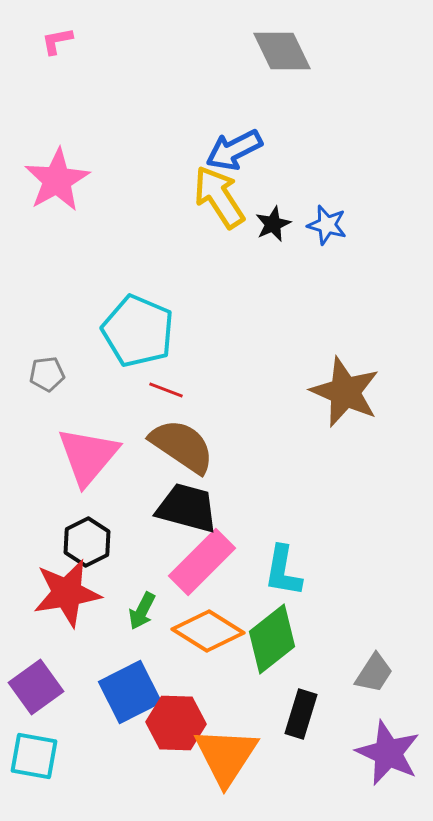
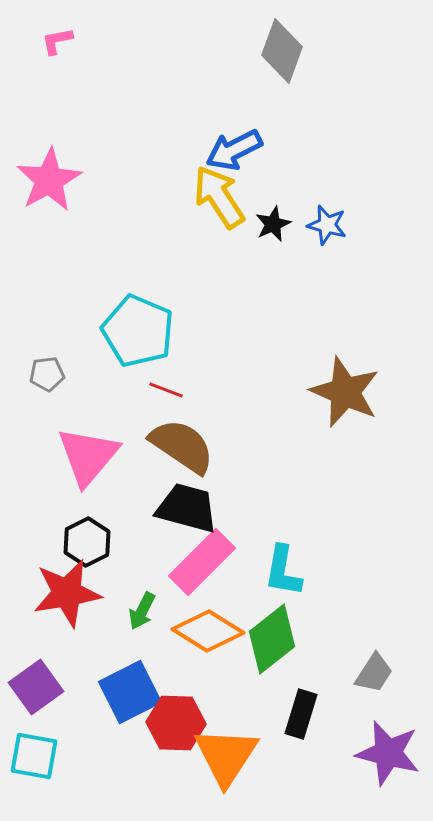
gray diamond: rotated 46 degrees clockwise
pink star: moved 8 px left
purple star: rotated 10 degrees counterclockwise
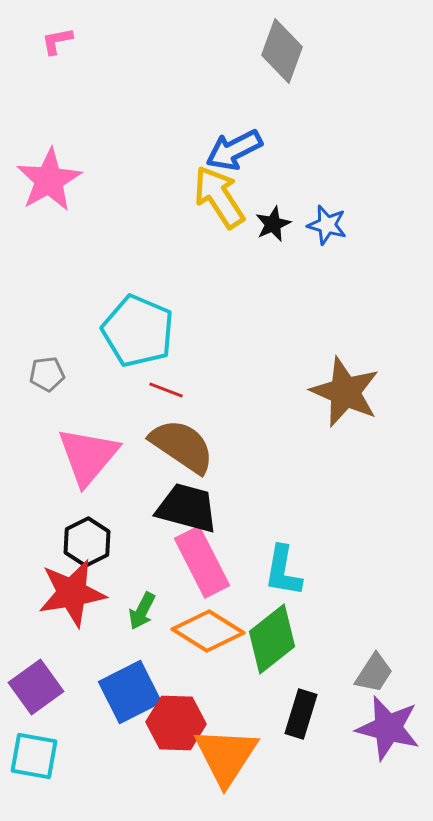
pink rectangle: rotated 72 degrees counterclockwise
red star: moved 5 px right
purple star: moved 25 px up
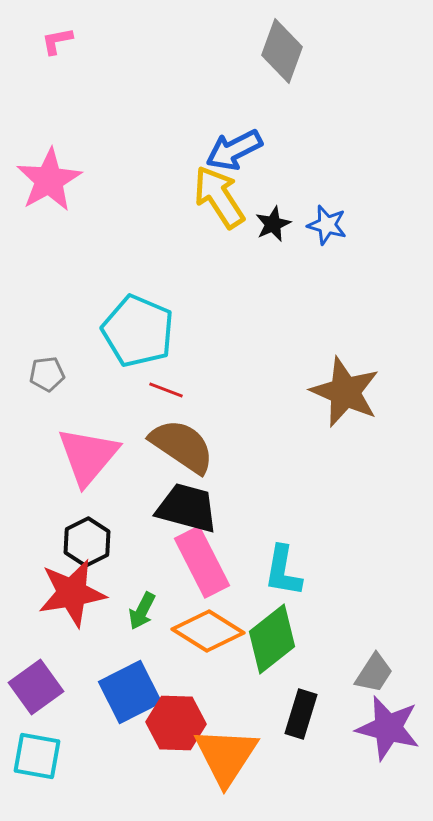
cyan square: moved 3 px right
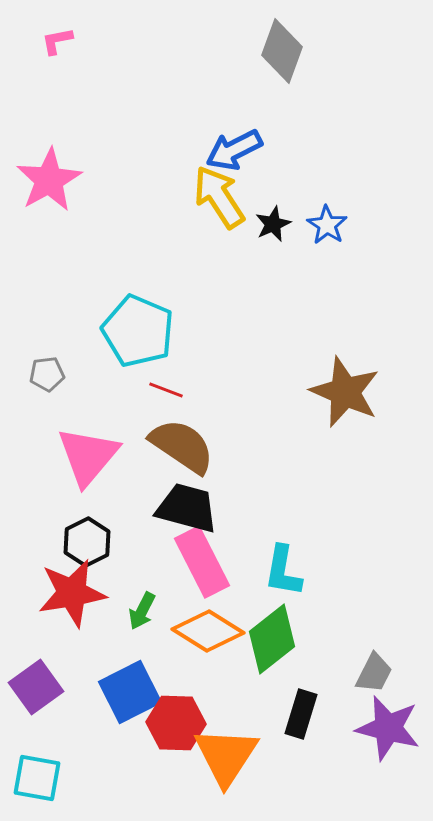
blue star: rotated 18 degrees clockwise
gray trapezoid: rotated 6 degrees counterclockwise
cyan square: moved 22 px down
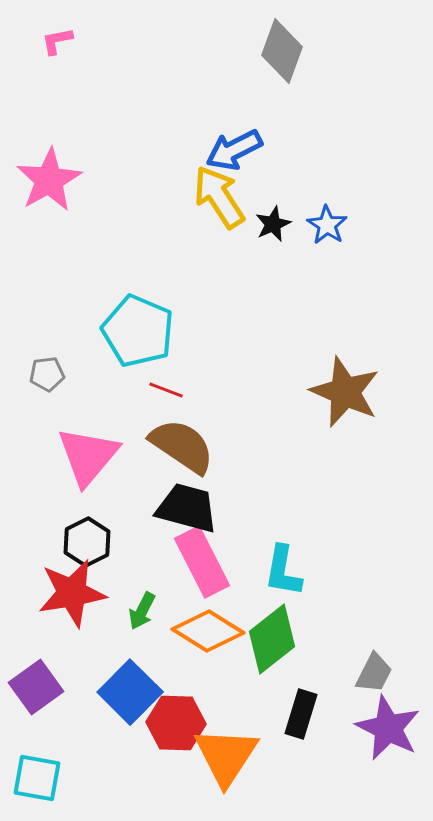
blue square: rotated 18 degrees counterclockwise
purple star: rotated 12 degrees clockwise
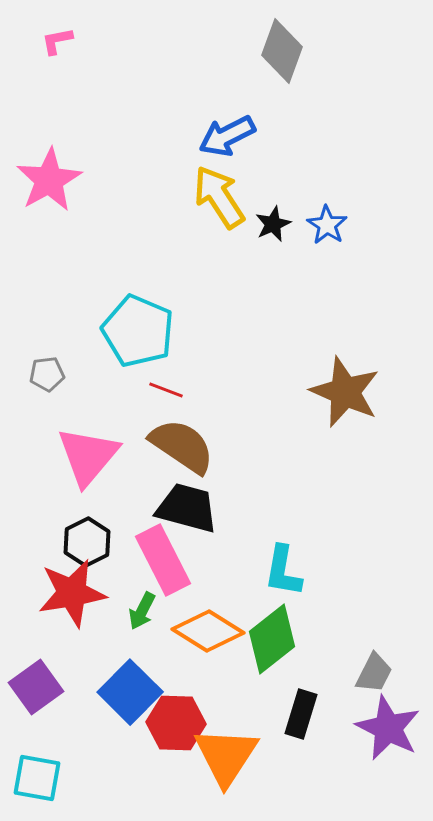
blue arrow: moved 7 px left, 14 px up
pink rectangle: moved 39 px left, 2 px up
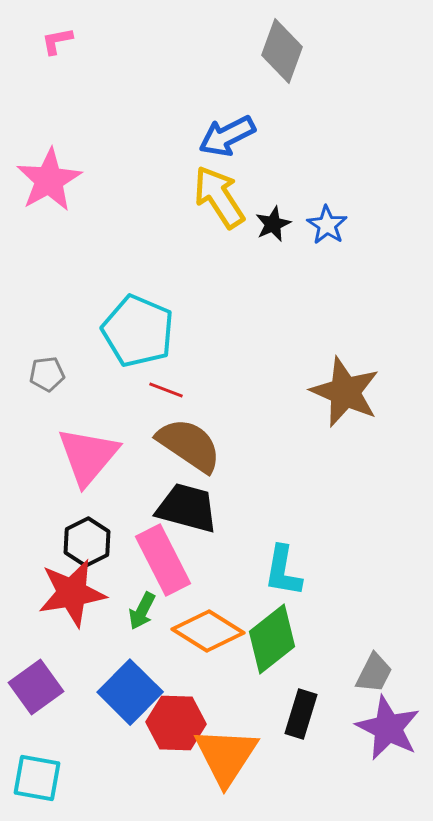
brown semicircle: moved 7 px right, 1 px up
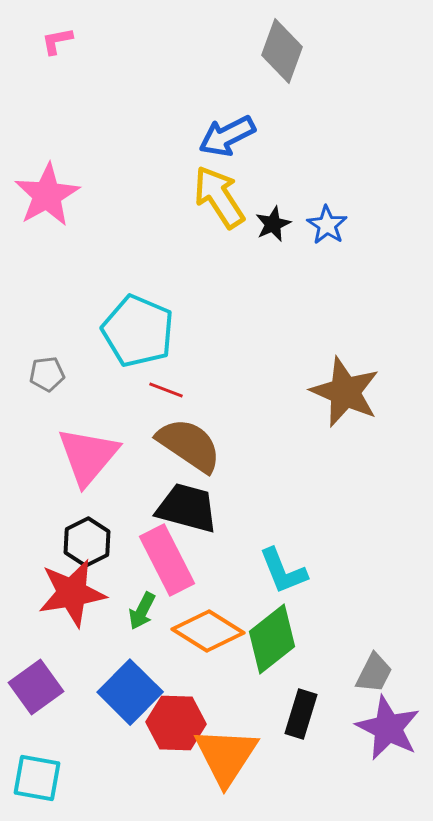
pink star: moved 2 px left, 15 px down
pink rectangle: moved 4 px right
cyan L-shape: rotated 32 degrees counterclockwise
